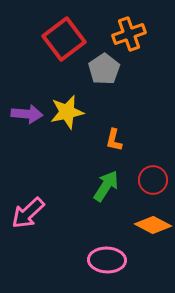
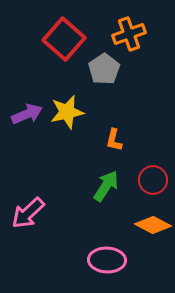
red square: rotated 12 degrees counterclockwise
purple arrow: rotated 28 degrees counterclockwise
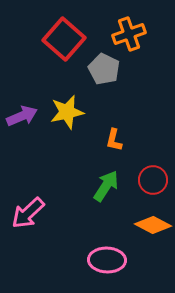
gray pentagon: rotated 12 degrees counterclockwise
purple arrow: moved 5 px left, 2 px down
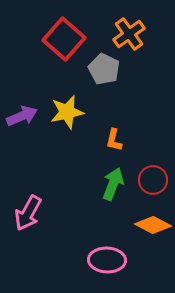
orange cross: rotated 16 degrees counterclockwise
green arrow: moved 7 px right, 2 px up; rotated 12 degrees counterclockwise
pink arrow: rotated 18 degrees counterclockwise
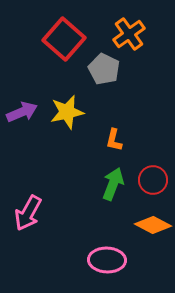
purple arrow: moved 4 px up
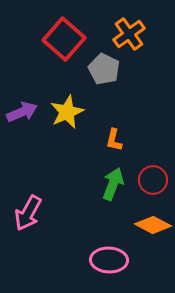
yellow star: rotated 12 degrees counterclockwise
pink ellipse: moved 2 px right
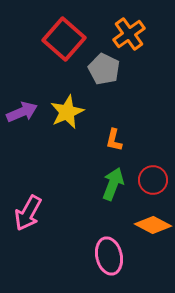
pink ellipse: moved 4 px up; rotated 75 degrees clockwise
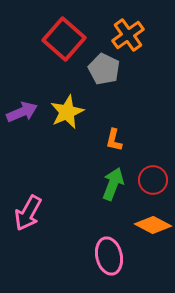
orange cross: moved 1 px left, 1 px down
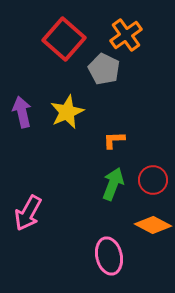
orange cross: moved 2 px left
purple arrow: rotated 80 degrees counterclockwise
orange L-shape: rotated 75 degrees clockwise
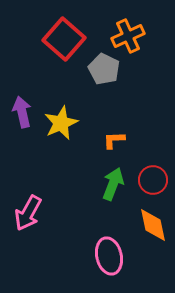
orange cross: moved 2 px right, 1 px down; rotated 12 degrees clockwise
yellow star: moved 6 px left, 11 px down
orange diamond: rotated 51 degrees clockwise
